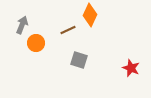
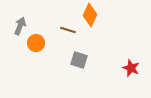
gray arrow: moved 2 px left, 1 px down
brown line: rotated 42 degrees clockwise
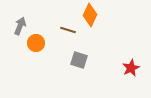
red star: rotated 24 degrees clockwise
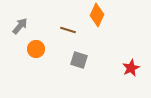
orange diamond: moved 7 px right
gray arrow: rotated 18 degrees clockwise
orange circle: moved 6 px down
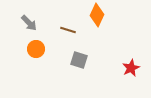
gray arrow: moved 9 px right, 3 px up; rotated 96 degrees clockwise
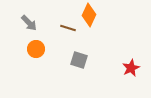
orange diamond: moved 8 px left
brown line: moved 2 px up
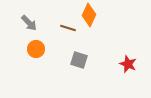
red star: moved 3 px left, 4 px up; rotated 24 degrees counterclockwise
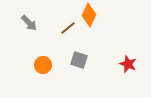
brown line: rotated 56 degrees counterclockwise
orange circle: moved 7 px right, 16 px down
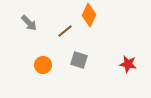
brown line: moved 3 px left, 3 px down
red star: rotated 12 degrees counterclockwise
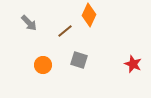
red star: moved 5 px right; rotated 12 degrees clockwise
